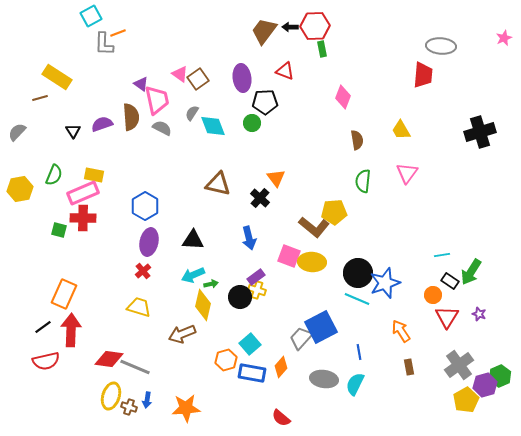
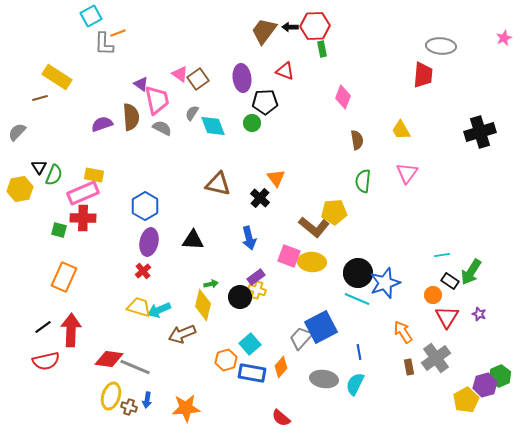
black triangle at (73, 131): moved 34 px left, 36 px down
cyan arrow at (193, 275): moved 34 px left, 35 px down
orange rectangle at (64, 294): moved 17 px up
orange arrow at (401, 331): moved 2 px right, 1 px down
gray cross at (459, 365): moved 23 px left, 7 px up
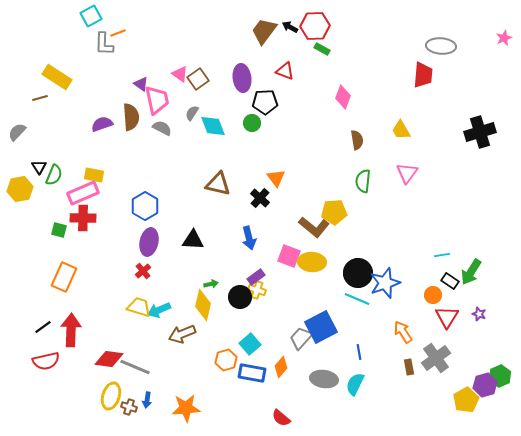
black arrow at (290, 27): rotated 28 degrees clockwise
green rectangle at (322, 49): rotated 49 degrees counterclockwise
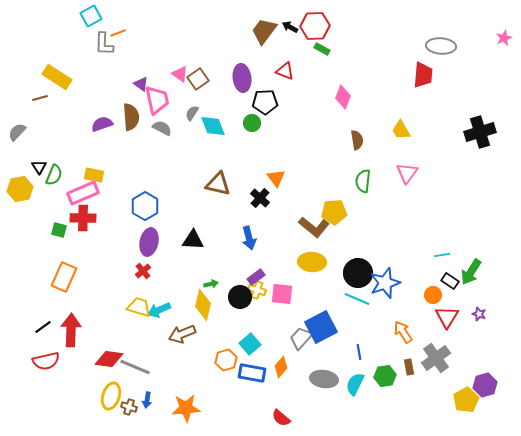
pink square at (289, 256): moved 7 px left, 38 px down; rotated 15 degrees counterclockwise
green hexagon at (500, 376): moved 115 px left; rotated 15 degrees clockwise
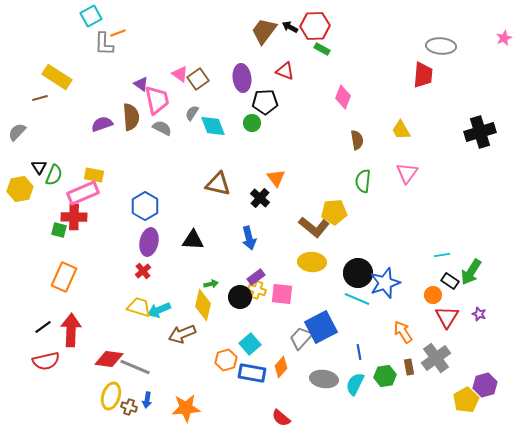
red cross at (83, 218): moved 9 px left, 1 px up
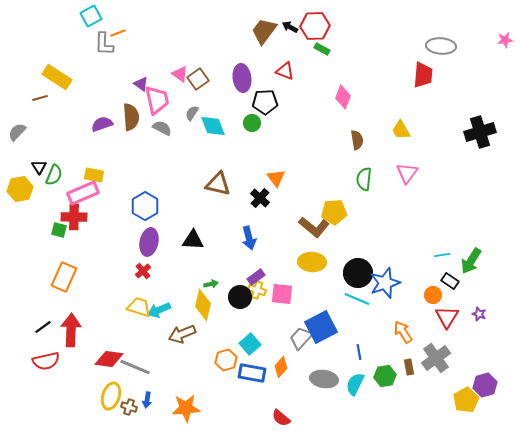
pink star at (504, 38): moved 1 px right, 2 px down; rotated 14 degrees clockwise
green semicircle at (363, 181): moved 1 px right, 2 px up
green arrow at (471, 272): moved 11 px up
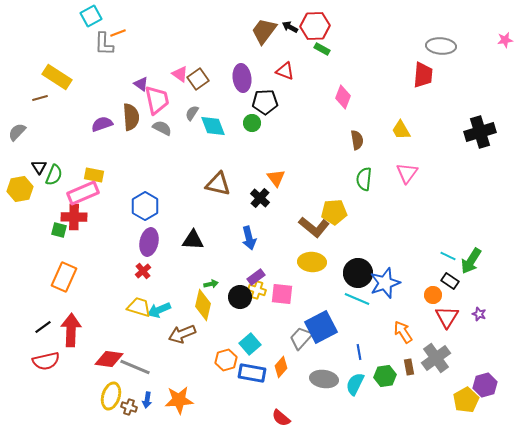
cyan line at (442, 255): moved 6 px right, 1 px down; rotated 35 degrees clockwise
orange star at (186, 408): moved 7 px left, 8 px up
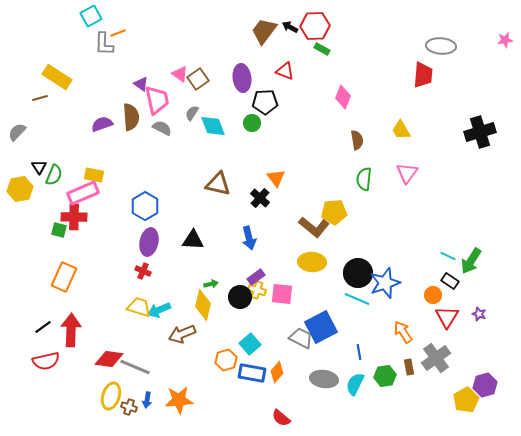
red cross at (143, 271): rotated 28 degrees counterclockwise
gray trapezoid at (301, 338): rotated 75 degrees clockwise
orange diamond at (281, 367): moved 4 px left, 5 px down
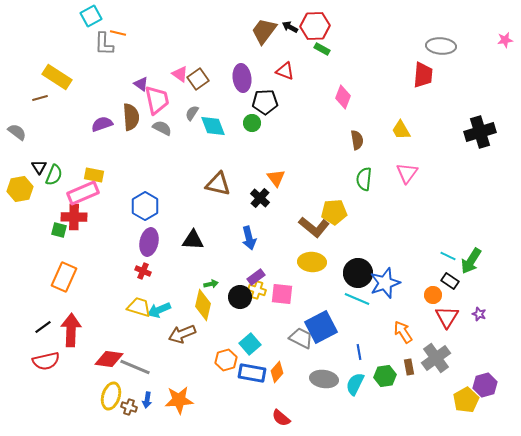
orange line at (118, 33): rotated 35 degrees clockwise
gray semicircle at (17, 132): rotated 84 degrees clockwise
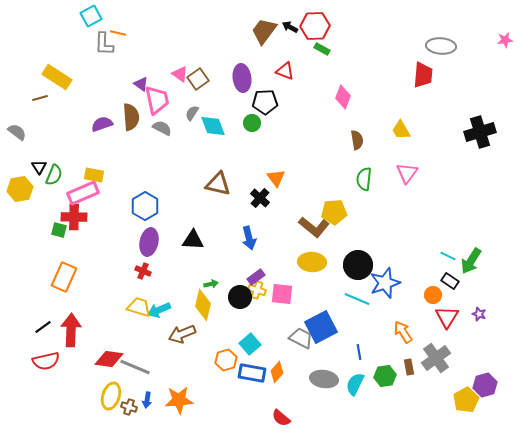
black circle at (358, 273): moved 8 px up
